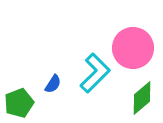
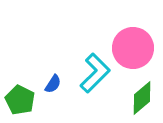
green pentagon: moved 1 px right, 3 px up; rotated 24 degrees counterclockwise
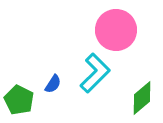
pink circle: moved 17 px left, 18 px up
green pentagon: moved 1 px left
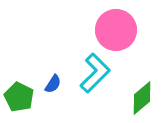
green pentagon: moved 3 px up
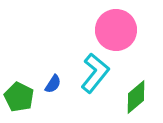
cyan L-shape: rotated 6 degrees counterclockwise
green diamond: moved 6 px left, 1 px up
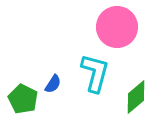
pink circle: moved 1 px right, 3 px up
cyan L-shape: rotated 24 degrees counterclockwise
green pentagon: moved 4 px right, 2 px down
